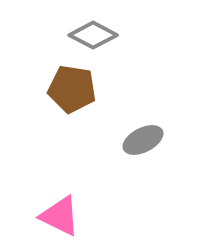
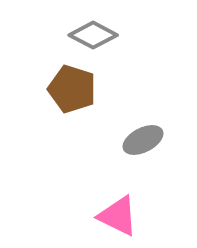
brown pentagon: rotated 9 degrees clockwise
pink triangle: moved 58 px right
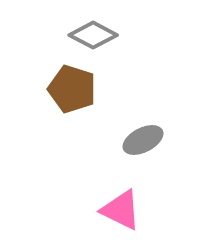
pink triangle: moved 3 px right, 6 px up
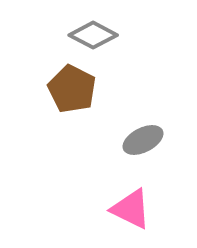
brown pentagon: rotated 9 degrees clockwise
pink triangle: moved 10 px right, 1 px up
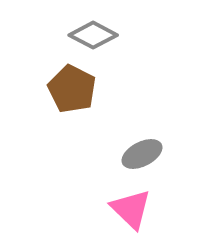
gray ellipse: moved 1 px left, 14 px down
pink triangle: rotated 18 degrees clockwise
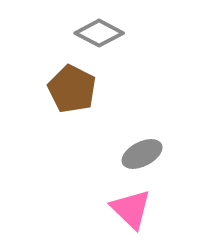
gray diamond: moved 6 px right, 2 px up
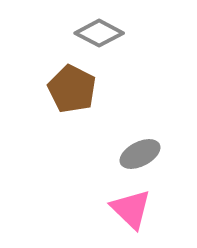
gray ellipse: moved 2 px left
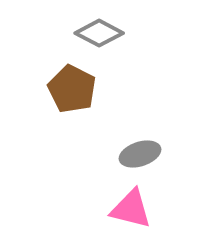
gray ellipse: rotated 9 degrees clockwise
pink triangle: rotated 30 degrees counterclockwise
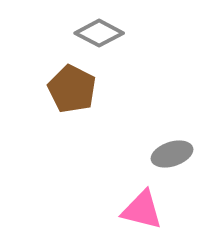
gray ellipse: moved 32 px right
pink triangle: moved 11 px right, 1 px down
